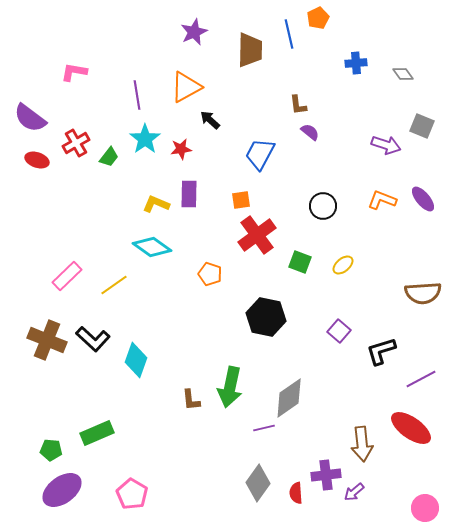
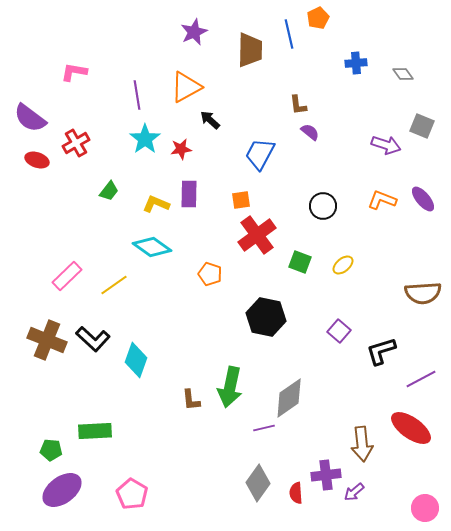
green trapezoid at (109, 157): moved 34 px down
green rectangle at (97, 433): moved 2 px left, 2 px up; rotated 20 degrees clockwise
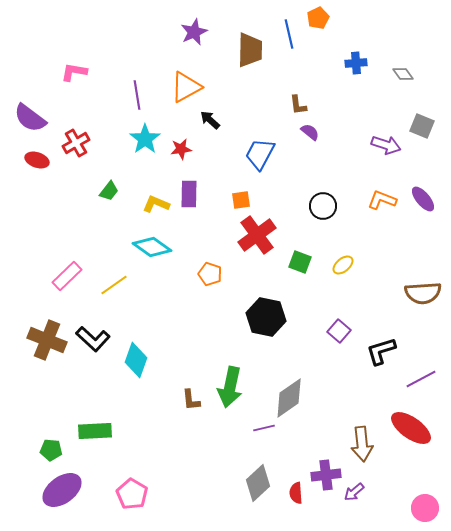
gray diamond at (258, 483): rotated 12 degrees clockwise
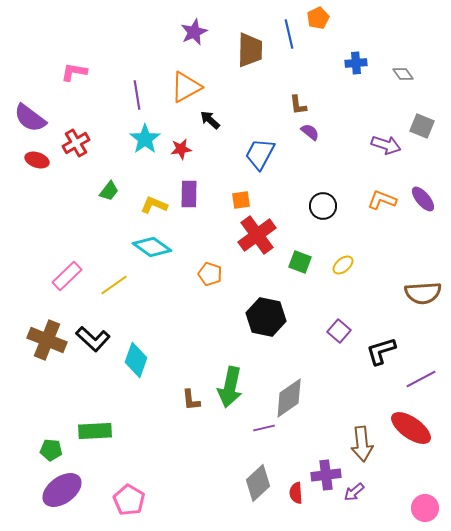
yellow L-shape at (156, 204): moved 2 px left, 1 px down
pink pentagon at (132, 494): moved 3 px left, 6 px down
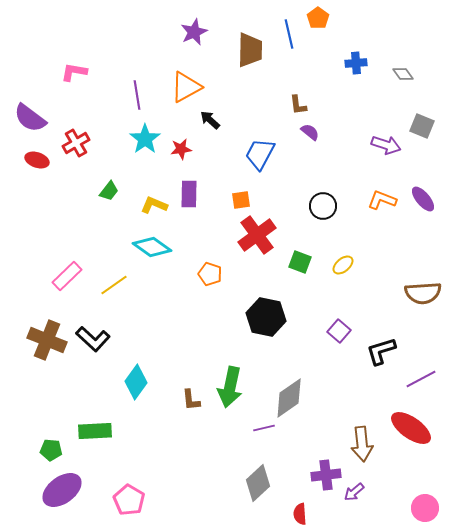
orange pentagon at (318, 18): rotated 10 degrees counterclockwise
cyan diamond at (136, 360): moved 22 px down; rotated 16 degrees clockwise
red semicircle at (296, 493): moved 4 px right, 21 px down
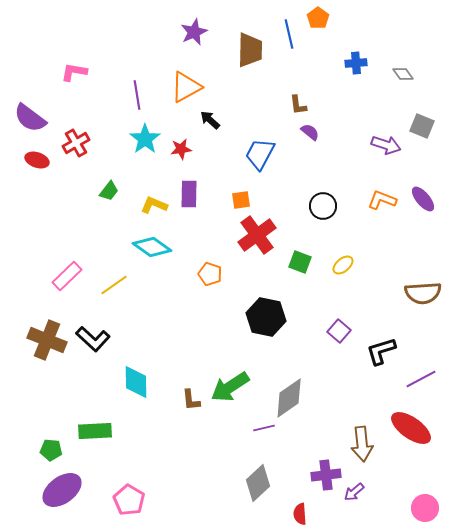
cyan diamond at (136, 382): rotated 36 degrees counterclockwise
green arrow at (230, 387): rotated 45 degrees clockwise
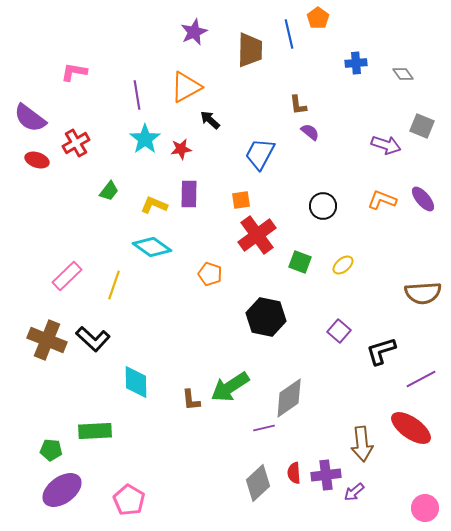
yellow line at (114, 285): rotated 36 degrees counterclockwise
red semicircle at (300, 514): moved 6 px left, 41 px up
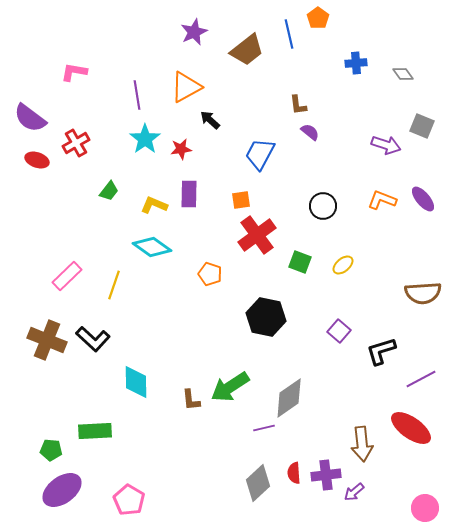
brown trapezoid at (250, 50): moved 3 px left; rotated 51 degrees clockwise
